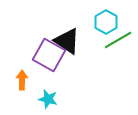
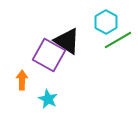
cyan star: rotated 12 degrees clockwise
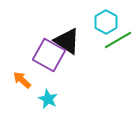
orange arrow: rotated 48 degrees counterclockwise
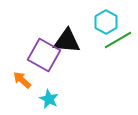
black triangle: rotated 28 degrees counterclockwise
purple square: moved 5 px left
cyan star: moved 1 px right
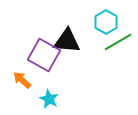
green line: moved 2 px down
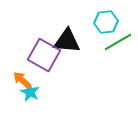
cyan hexagon: rotated 25 degrees clockwise
cyan star: moved 19 px left, 7 px up
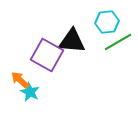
cyan hexagon: moved 1 px right
black triangle: moved 5 px right
purple square: moved 3 px right
orange arrow: moved 2 px left
